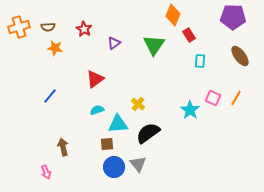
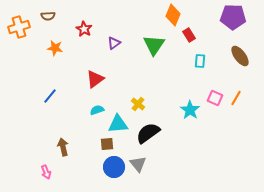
brown semicircle: moved 11 px up
pink square: moved 2 px right
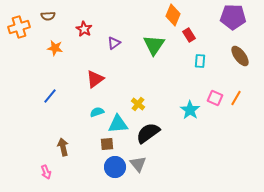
cyan semicircle: moved 2 px down
blue circle: moved 1 px right
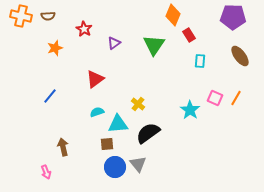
orange cross: moved 2 px right, 11 px up; rotated 30 degrees clockwise
orange star: rotated 28 degrees counterclockwise
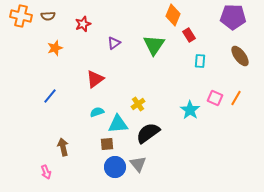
red star: moved 1 px left, 5 px up; rotated 21 degrees clockwise
yellow cross: rotated 16 degrees clockwise
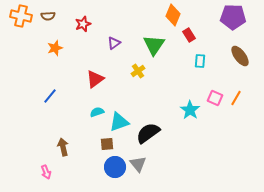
yellow cross: moved 33 px up
cyan triangle: moved 1 px right, 2 px up; rotated 15 degrees counterclockwise
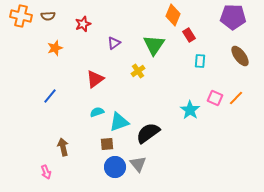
orange line: rotated 14 degrees clockwise
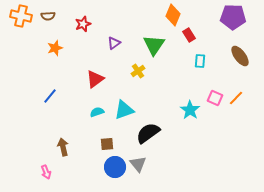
cyan triangle: moved 5 px right, 12 px up
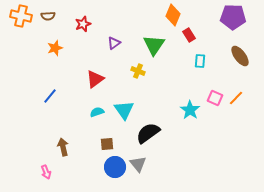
yellow cross: rotated 32 degrees counterclockwise
cyan triangle: rotated 45 degrees counterclockwise
